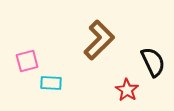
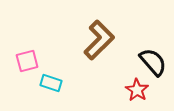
black semicircle: rotated 16 degrees counterclockwise
cyan rectangle: rotated 15 degrees clockwise
red star: moved 10 px right
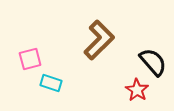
pink square: moved 3 px right, 2 px up
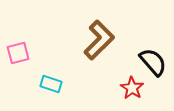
pink square: moved 12 px left, 6 px up
cyan rectangle: moved 1 px down
red star: moved 5 px left, 2 px up
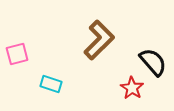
pink square: moved 1 px left, 1 px down
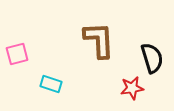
brown L-shape: rotated 48 degrees counterclockwise
black semicircle: moved 1 px left, 4 px up; rotated 24 degrees clockwise
red star: rotated 30 degrees clockwise
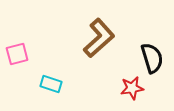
brown L-shape: moved 2 px up; rotated 51 degrees clockwise
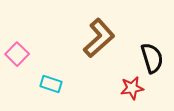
pink square: rotated 30 degrees counterclockwise
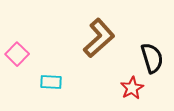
cyan rectangle: moved 2 px up; rotated 15 degrees counterclockwise
red star: rotated 20 degrees counterclockwise
